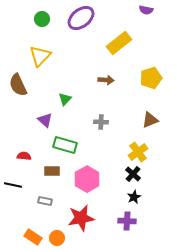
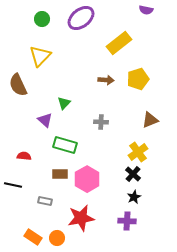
yellow pentagon: moved 13 px left, 1 px down
green triangle: moved 1 px left, 4 px down
brown rectangle: moved 8 px right, 3 px down
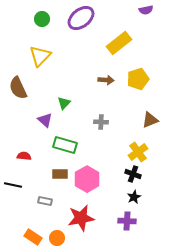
purple semicircle: rotated 24 degrees counterclockwise
brown semicircle: moved 3 px down
black cross: rotated 21 degrees counterclockwise
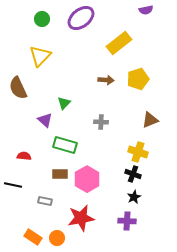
yellow cross: rotated 36 degrees counterclockwise
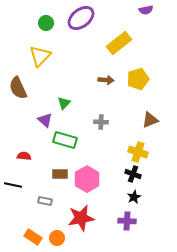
green circle: moved 4 px right, 4 px down
green rectangle: moved 5 px up
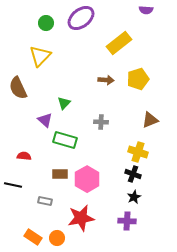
purple semicircle: rotated 16 degrees clockwise
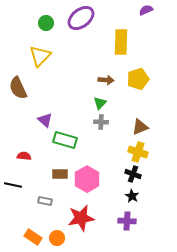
purple semicircle: rotated 152 degrees clockwise
yellow rectangle: moved 2 px right, 1 px up; rotated 50 degrees counterclockwise
green triangle: moved 36 px right
brown triangle: moved 10 px left, 7 px down
black star: moved 2 px left, 1 px up; rotated 16 degrees counterclockwise
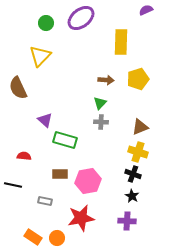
pink hexagon: moved 1 px right, 2 px down; rotated 20 degrees clockwise
